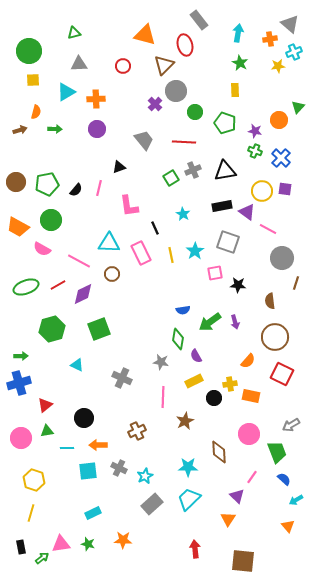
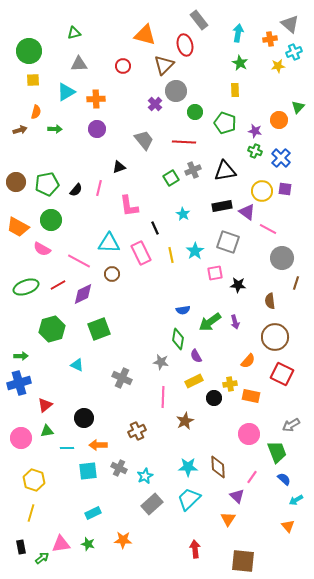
brown diamond at (219, 452): moved 1 px left, 15 px down
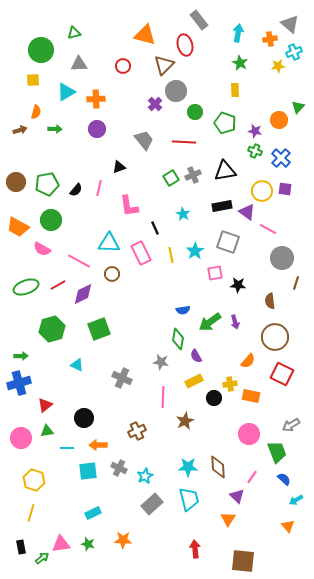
green circle at (29, 51): moved 12 px right, 1 px up
gray cross at (193, 170): moved 5 px down
cyan trapezoid at (189, 499): rotated 120 degrees clockwise
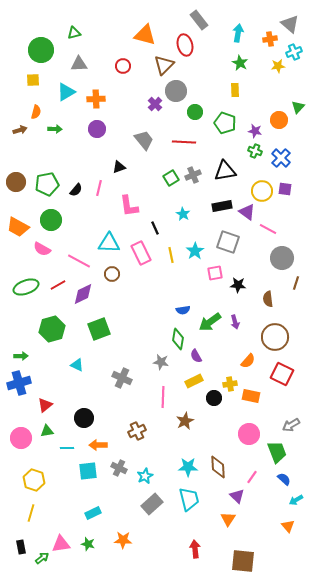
brown semicircle at (270, 301): moved 2 px left, 2 px up
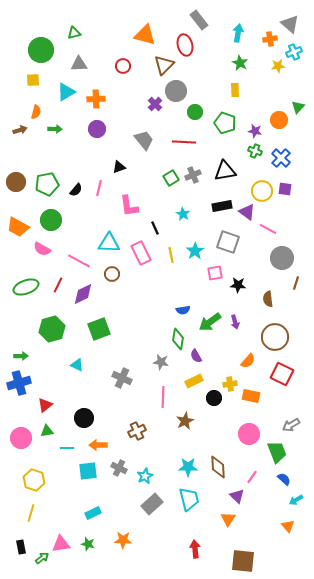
red line at (58, 285): rotated 35 degrees counterclockwise
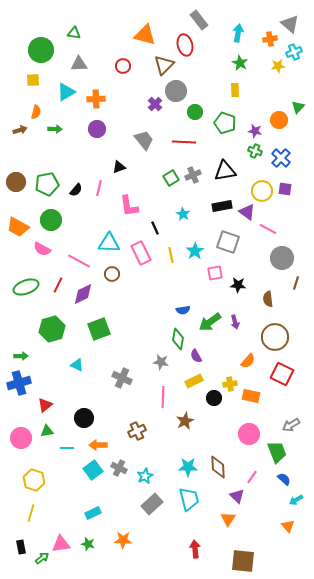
green triangle at (74, 33): rotated 24 degrees clockwise
cyan square at (88, 471): moved 5 px right, 1 px up; rotated 30 degrees counterclockwise
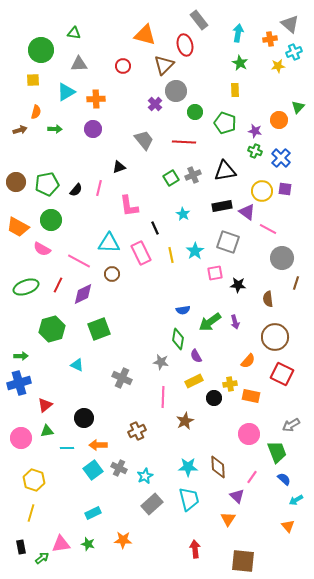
purple circle at (97, 129): moved 4 px left
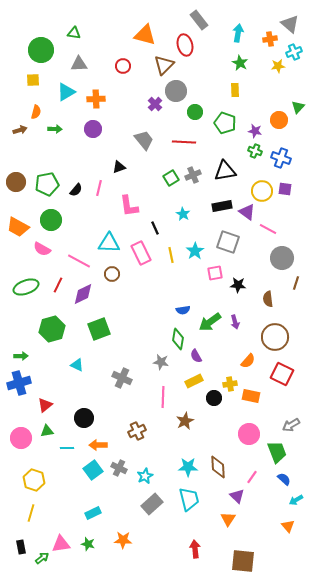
blue cross at (281, 158): rotated 24 degrees counterclockwise
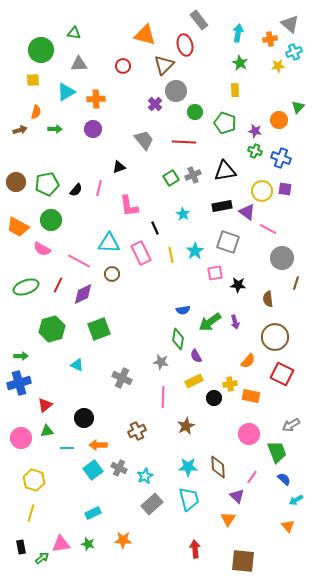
brown star at (185, 421): moved 1 px right, 5 px down
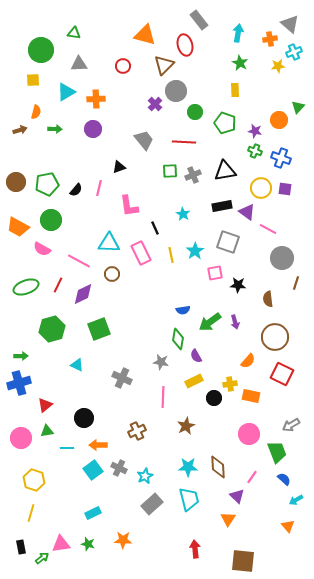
green square at (171, 178): moved 1 px left, 7 px up; rotated 28 degrees clockwise
yellow circle at (262, 191): moved 1 px left, 3 px up
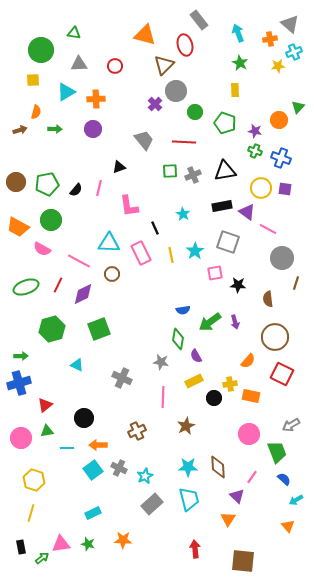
cyan arrow at (238, 33): rotated 30 degrees counterclockwise
red circle at (123, 66): moved 8 px left
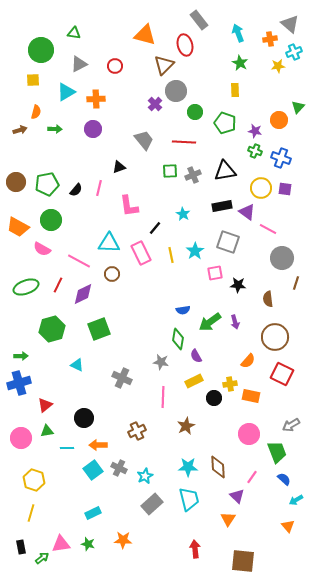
gray triangle at (79, 64): rotated 24 degrees counterclockwise
black line at (155, 228): rotated 64 degrees clockwise
